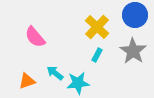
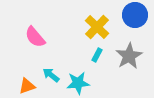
gray star: moved 4 px left, 5 px down; rotated 8 degrees clockwise
cyan arrow: moved 4 px left, 2 px down
orange triangle: moved 5 px down
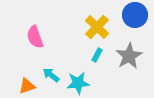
pink semicircle: rotated 20 degrees clockwise
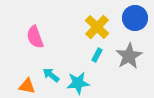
blue circle: moved 3 px down
orange triangle: rotated 30 degrees clockwise
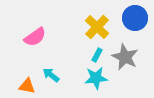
pink semicircle: rotated 105 degrees counterclockwise
gray star: moved 4 px left, 1 px down; rotated 16 degrees counterclockwise
cyan star: moved 18 px right, 5 px up
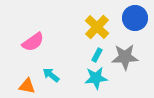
pink semicircle: moved 2 px left, 5 px down
gray star: rotated 28 degrees counterclockwise
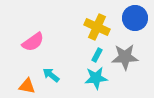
yellow cross: rotated 20 degrees counterclockwise
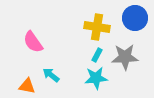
yellow cross: rotated 15 degrees counterclockwise
pink semicircle: rotated 90 degrees clockwise
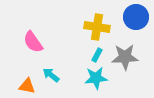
blue circle: moved 1 px right, 1 px up
